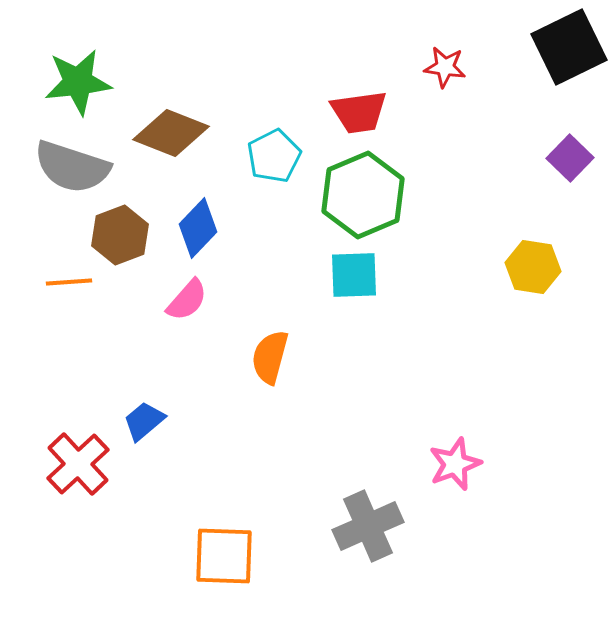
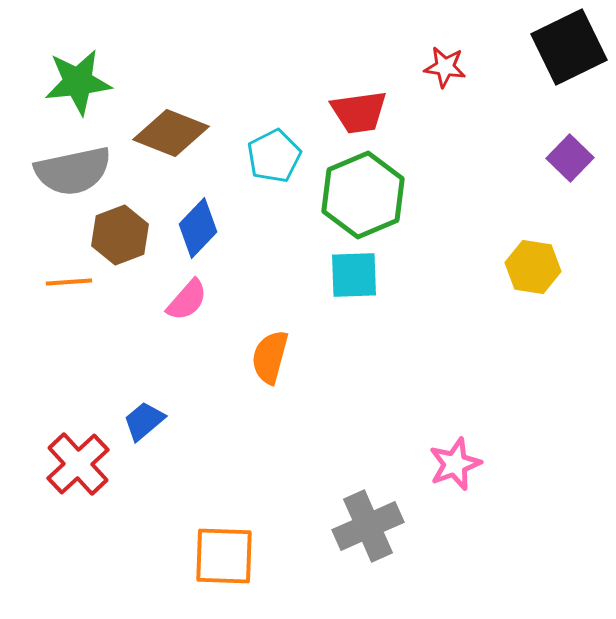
gray semicircle: moved 1 px right, 4 px down; rotated 30 degrees counterclockwise
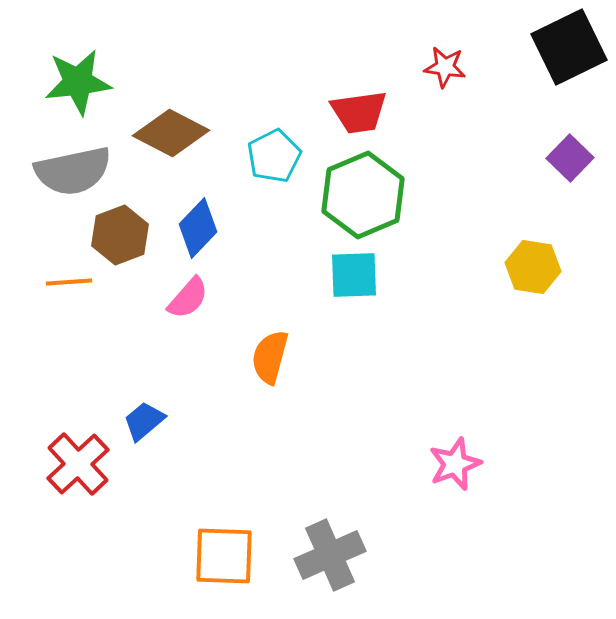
brown diamond: rotated 6 degrees clockwise
pink semicircle: moved 1 px right, 2 px up
gray cross: moved 38 px left, 29 px down
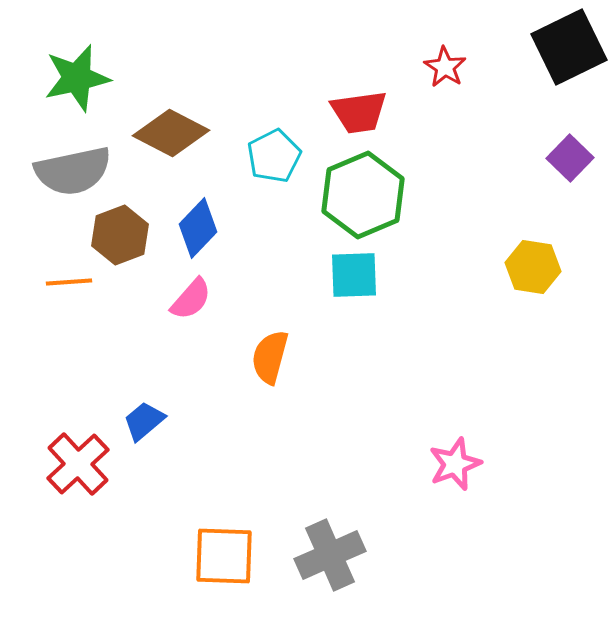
red star: rotated 24 degrees clockwise
green star: moved 1 px left, 4 px up; rotated 6 degrees counterclockwise
pink semicircle: moved 3 px right, 1 px down
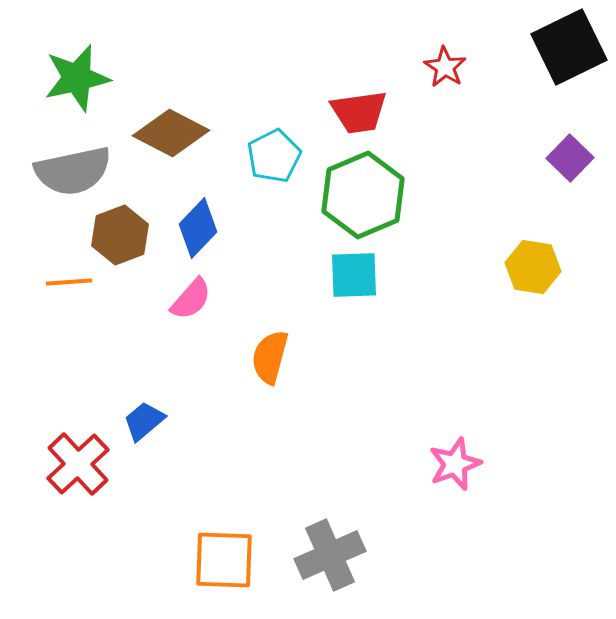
orange square: moved 4 px down
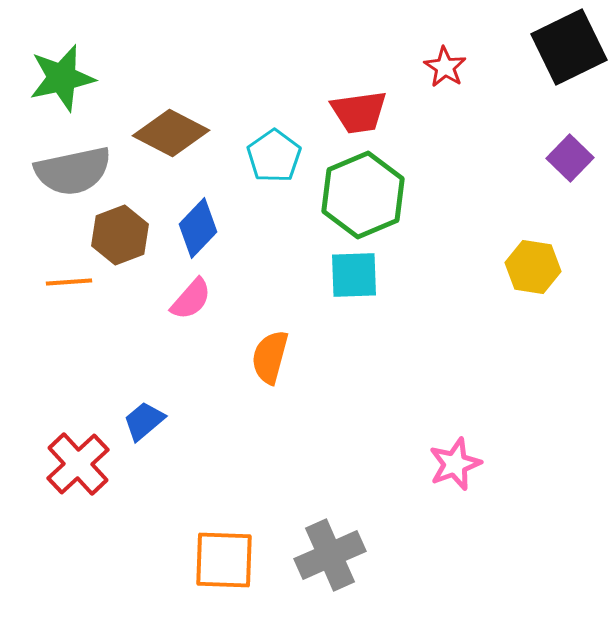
green star: moved 15 px left
cyan pentagon: rotated 8 degrees counterclockwise
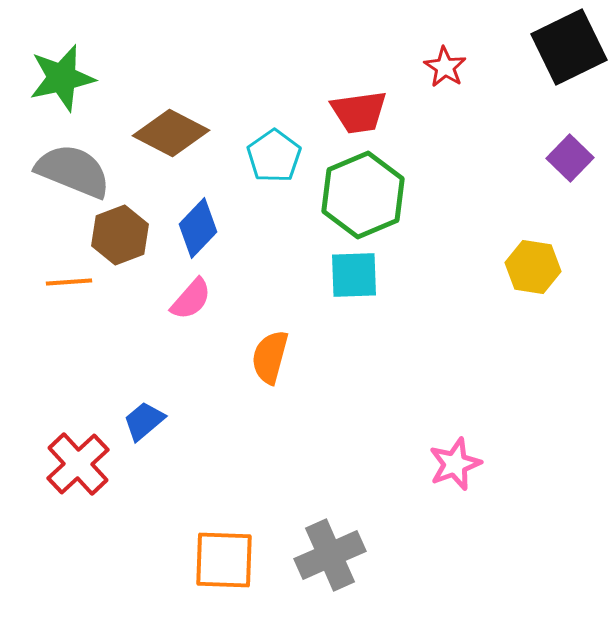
gray semicircle: rotated 146 degrees counterclockwise
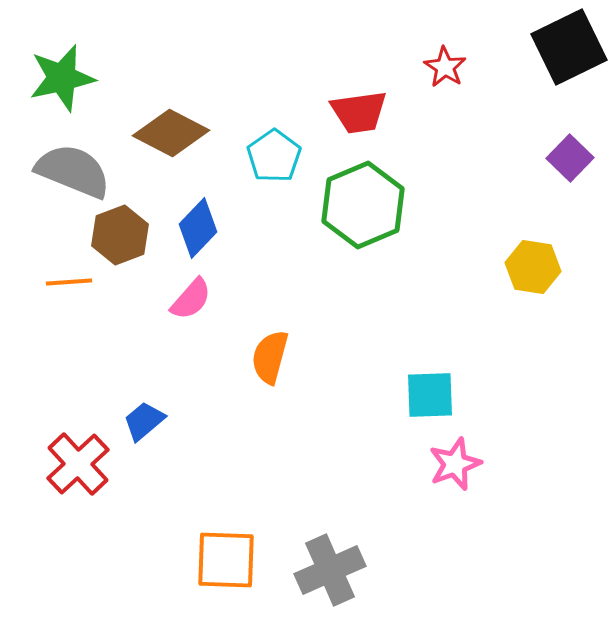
green hexagon: moved 10 px down
cyan square: moved 76 px right, 120 px down
gray cross: moved 15 px down
orange square: moved 2 px right
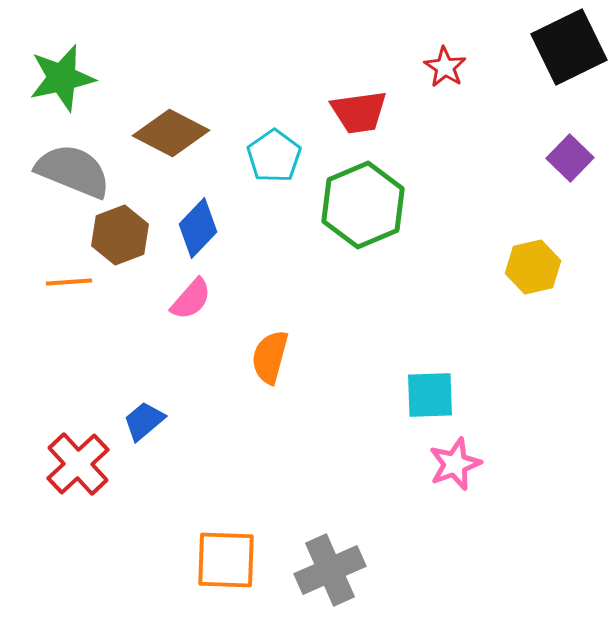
yellow hexagon: rotated 22 degrees counterclockwise
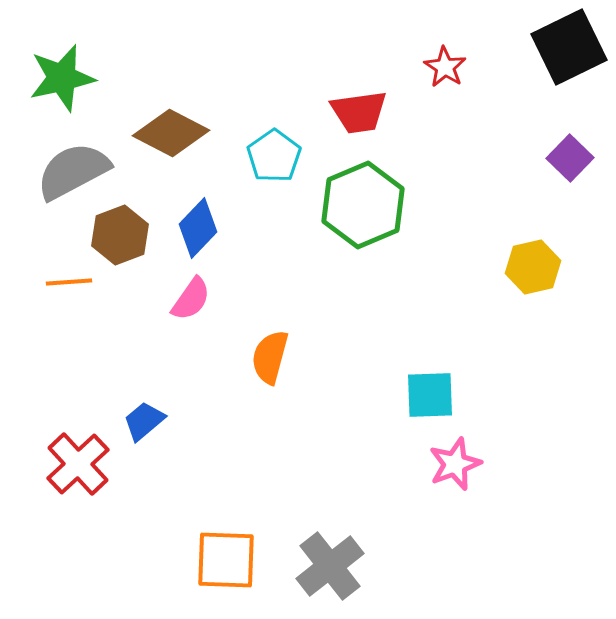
gray semicircle: rotated 50 degrees counterclockwise
pink semicircle: rotated 6 degrees counterclockwise
gray cross: moved 4 px up; rotated 14 degrees counterclockwise
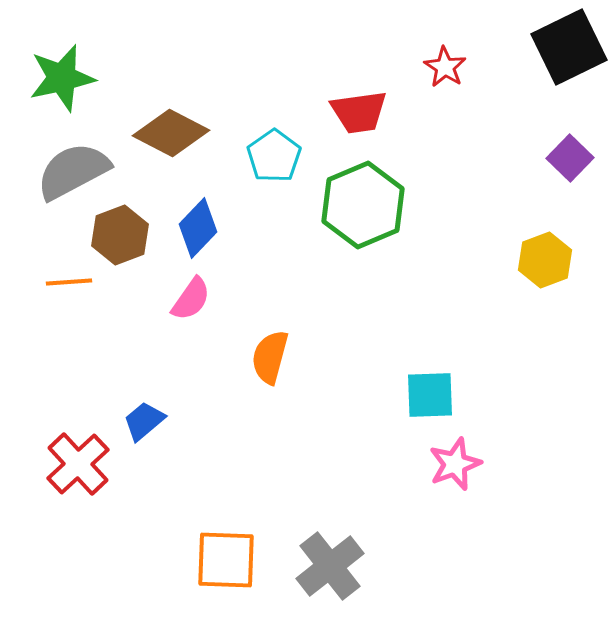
yellow hexagon: moved 12 px right, 7 px up; rotated 8 degrees counterclockwise
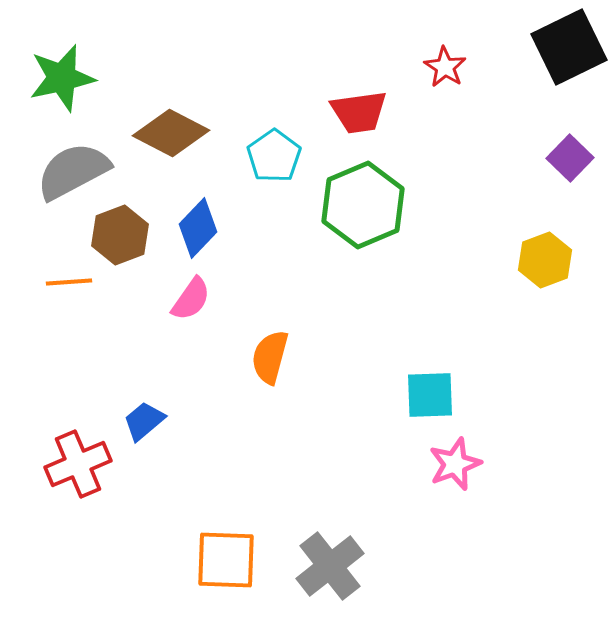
red cross: rotated 20 degrees clockwise
